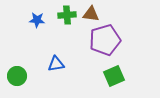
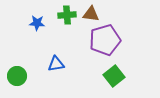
blue star: moved 3 px down
green square: rotated 15 degrees counterclockwise
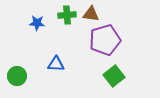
blue triangle: rotated 12 degrees clockwise
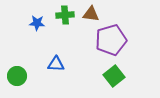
green cross: moved 2 px left
purple pentagon: moved 6 px right
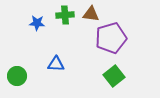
purple pentagon: moved 2 px up
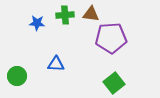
purple pentagon: rotated 12 degrees clockwise
green square: moved 7 px down
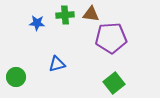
blue triangle: moved 1 px right; rotated 18 degrees counterclockwise
green circle: moved 1 px left, 1 px down
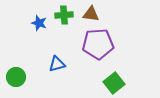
green cross: moved 1 px left
blue star: moved 2 px right; rotated 14 degrees clockwise
purple pentagon: moved 13 px left, 6 px down
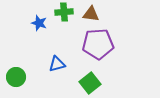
green cross: moved 3 px up
green square: moved 24 px left
